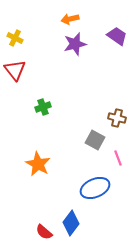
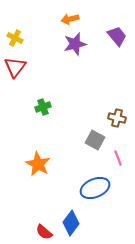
purple trapezoid: rotated 15 degrees clockwise
red triangle: moved 3 px up; rotated 15 degrees clockwise
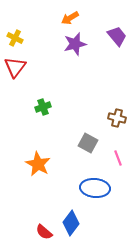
orange arrow: moved 1 px up; rotated 18 degrees counterclockwise
gray square: moved 7 px left, 3 px down
blue ellipse: rotated 28 degrees clockwise
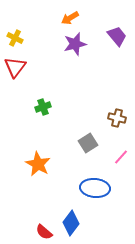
gray square: rotated 30 degrees clockwise
pink line: moved 3 px right, 1 px up; rotated 63 degrees clockwise
